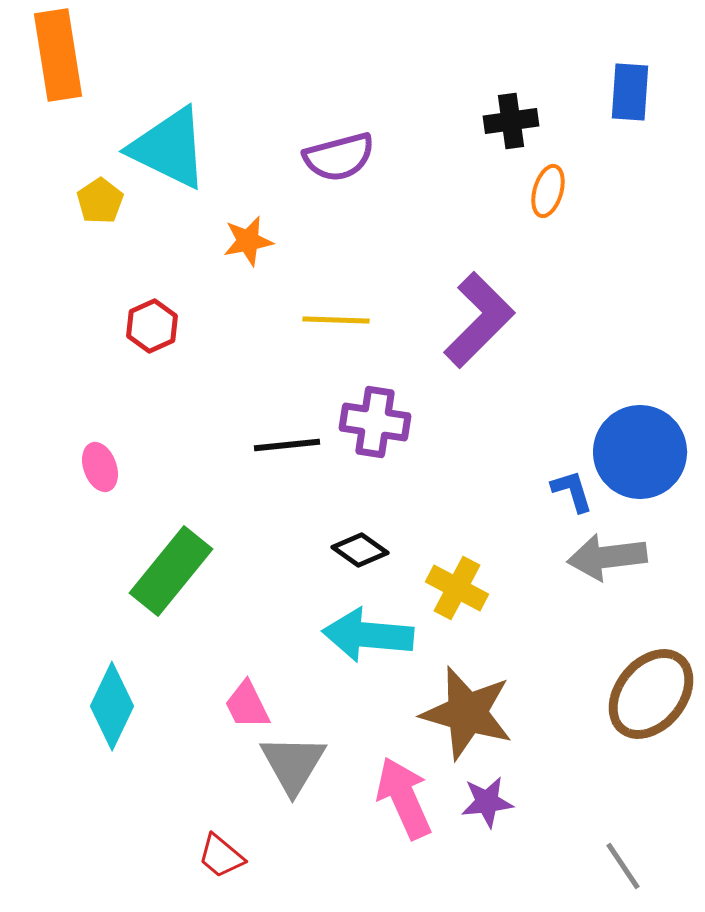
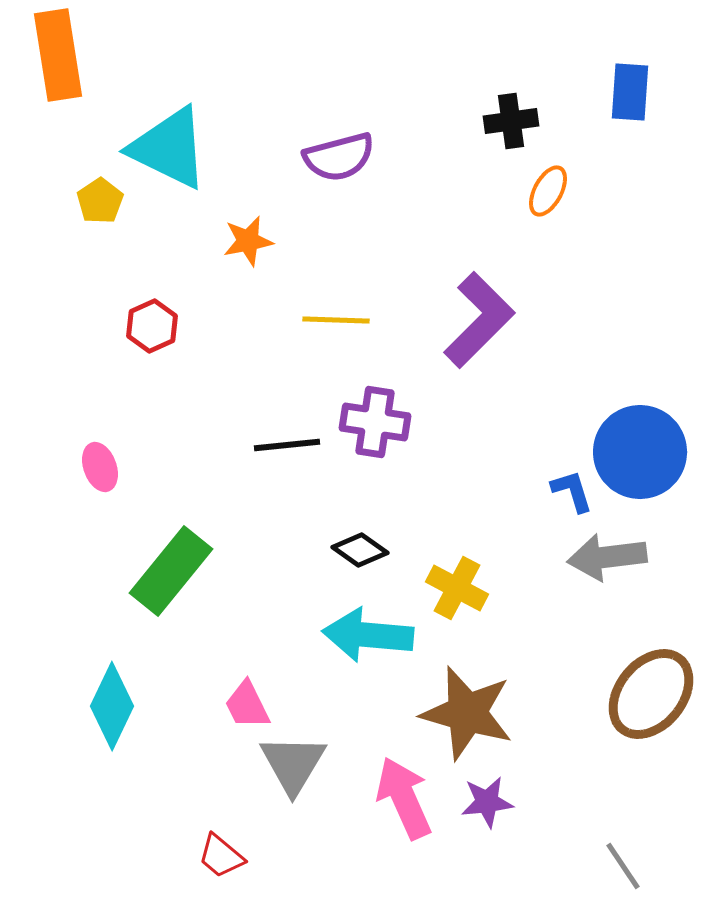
orange ellipse: rotated 12 degrees clockwise
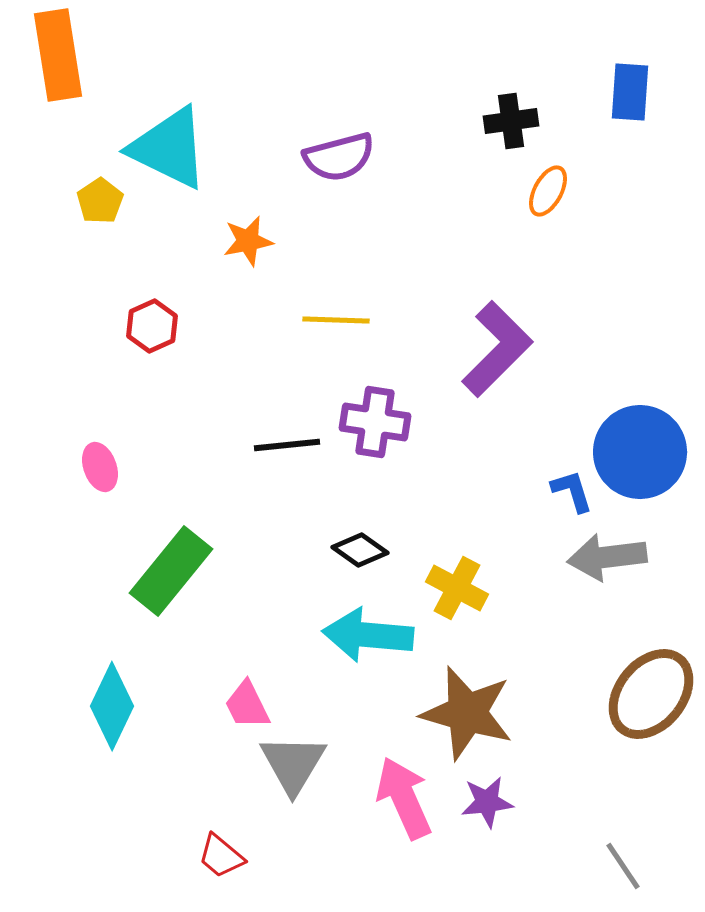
purple L-shape: moved 18 px right, 29 px down
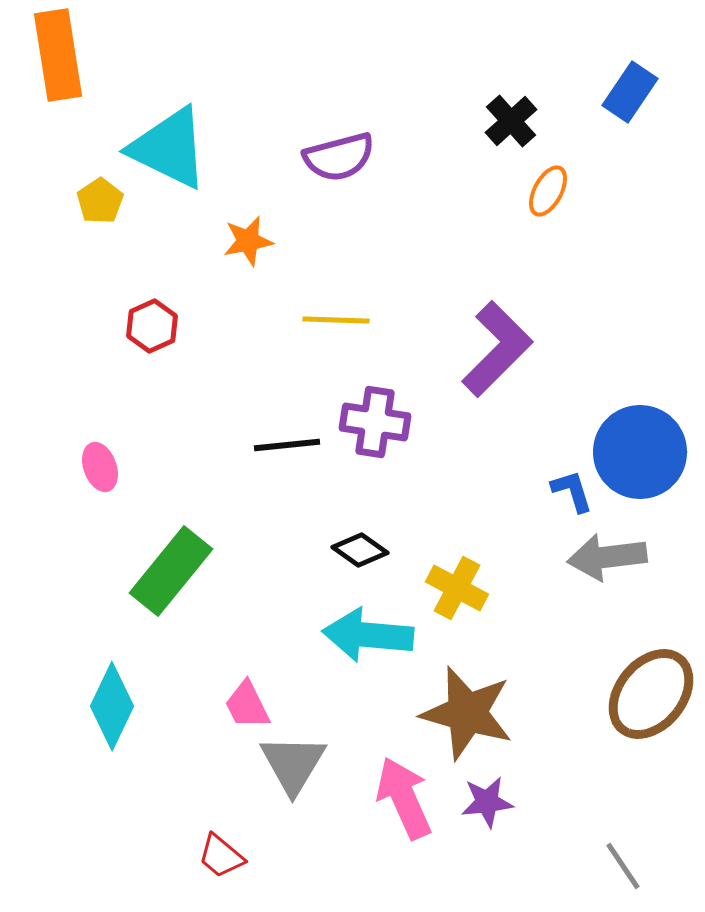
blue rectangle: rotated 30 degrees clockwise
black cross: rotated 34 degrees counterclockwise
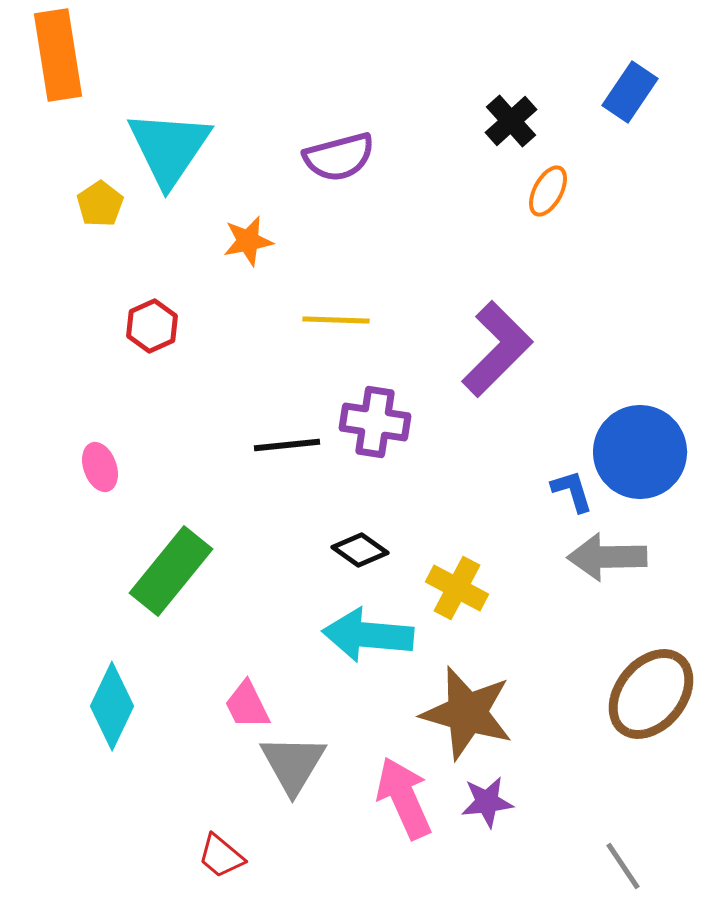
cyan triangle: rotated 38 degrees clockwise
yellow pentagon: moved 3 px down
gray arrow: rotated 6 degrees clockwise
